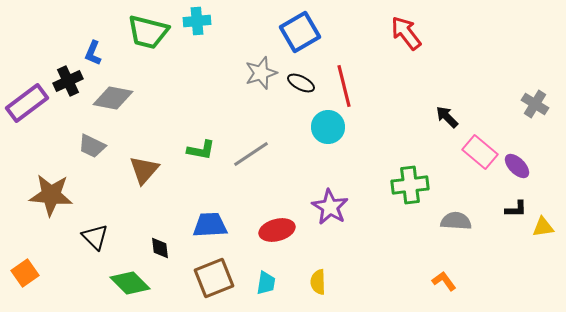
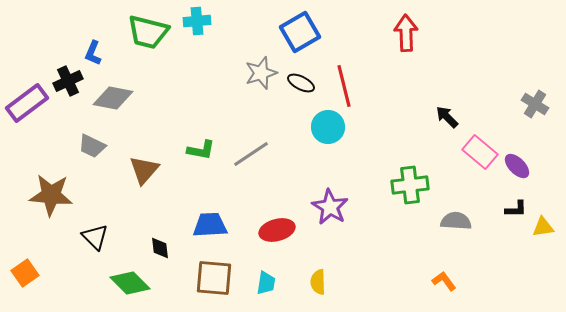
red arrow: rotated 36 degrees clockwise
brown square: rotated 27 degrees clockwise
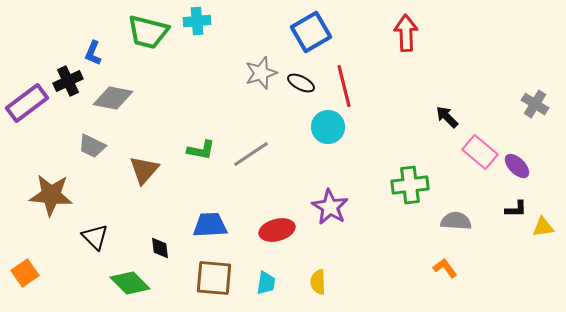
blue square: moved 11 px right
orange L-shape: moved 1 px right, 13 px up
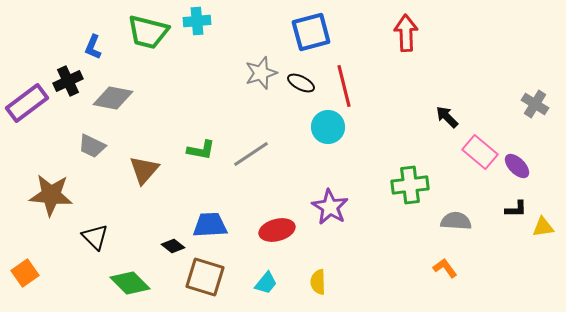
blue square: rotated 15 degrees clockwise
blue L-shape: moved 6 px up
black diamond: moved 13 px right, 2 px up; rotated 45 degrees counterclockwise
brown square: moved 9 px left, 1 px up; rotated 12 degrees clockwise
cyan trapezoid: rotated 30 degrees clockwise
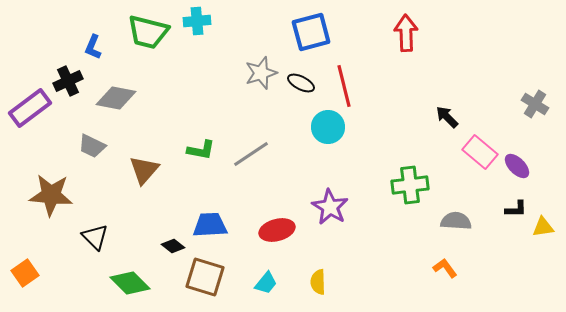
gray diamond: moved 3 px right
purple rectangle: moved 3 px right, 5 px down
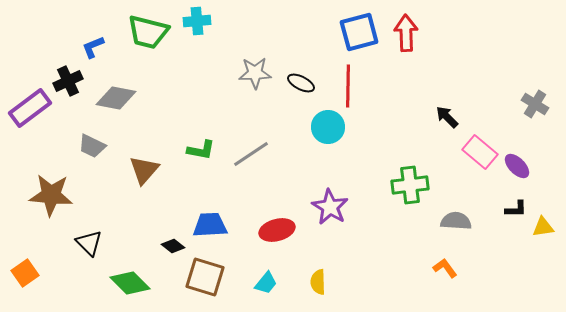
blue square: moved 48 px right
blue L-shape: rotated 45 degrees clockwise
gray star: moved 6 px left; rotated 16 degrees clockwise
red line: moved 4 px right; rotated 15 degrees clockwise
black triangle: moved 6 px left, 6 px down
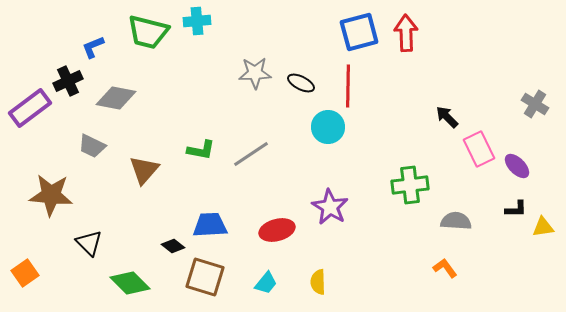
pink rectangle: moved 1 px left, 3 px up; rotated 24 degrees clockwise
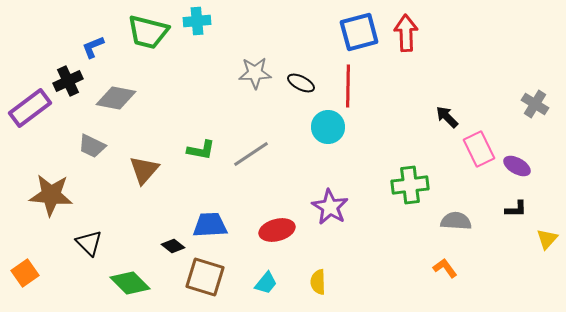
purple ellipse: rotated 16 degrees counterclockwise
yellow triangle: moved 4 px right, 12 px down; rotated 40 degrees counterclockwise
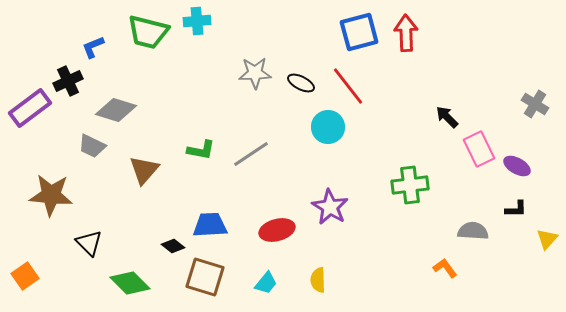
red line: rotated 39 degrees counterclockwise
gray diamond: moved 12 px down; rotated 6 degrees clockwise
gray semicircle: moved 17 px right, 10 px down
orange square: moved 3 px down
yellow semicircle: moved 2 px up
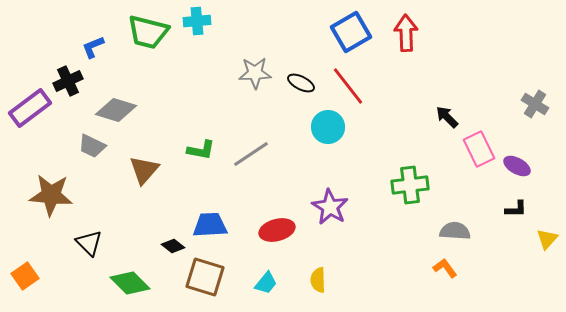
blue square: moved 8 px left; rotated 15 degrees counterclockwise
gray semicircle: moved 18 px left
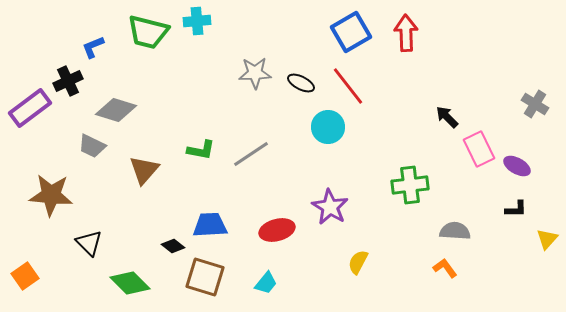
yellow semicircle: moved 40 px right, 18 px up; rotated 30 degrees clockwise
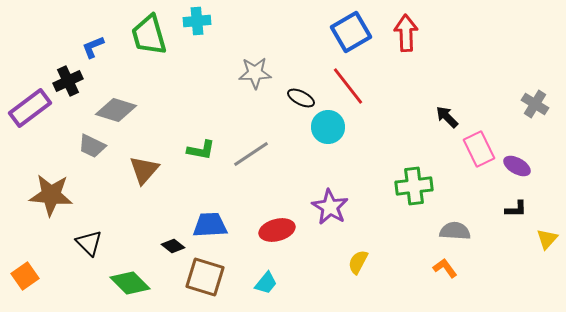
green trapezoid: moved 1 px right, 3 px down; rotated 60 degrees clockwise
black ellipse: moved 15 px down
green cross: moved 4 px right, 1 px down
